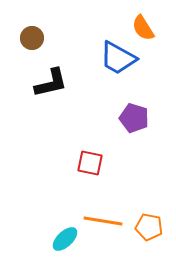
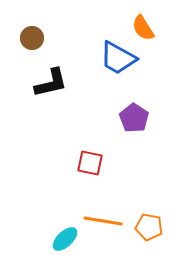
purple pentagon: rotated 16 degrees clockwise
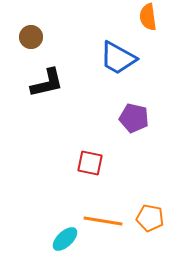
orange semicircle: moved 5 px right, 11 px up; rotated 24 degrees clockwise
brown circle: moved 1 px left, 1 px up
black L-shape: moved 4 px left
purple pentagon: rotated 20 degrees counterclockwise
orange pentagon: moved 1 px right, 9 px up
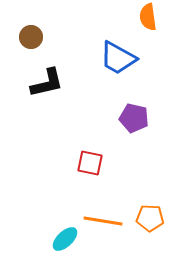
orange pentagon: rotated 8 degrees counterclockwise
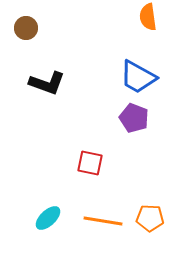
brown circle: moved 5 px left, 9 px up
blue trapezoid: moved 20 px right, 19 px down
black L-shape: rotated 33 degrees clockwise
purple pentagon: rotated 8 degrees clockwise
cyan ellipse: moved 17 px left, 21 px up
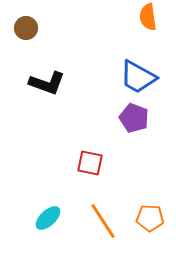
orange line: rotated 48 degrees clockwise
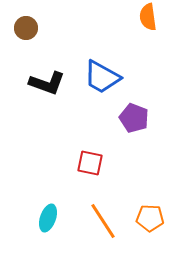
blue trapezoid: moved 36 px left
cyan ellipse: rotated 28 degrees counterclockwise
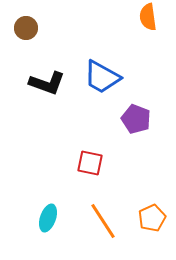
purple pentagon: moved 2 px right, 1 px down
orange pentagon: moved 2 px right; rotated 28 degrees counterclockwise
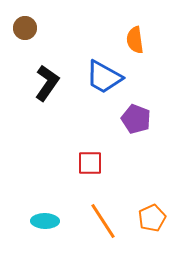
orange semicircle: moved 13 px left, 23 px down
brown circle: moved 1 px left
blue trapezoid: moved 2 px right
black L-shape: rotated 75 degrees counterclockwise
red square: rotated 12 degrees counterclockwise
cyan ellipse: moved 3 px left, 3 px down; rotated 72 degrees clockwise
